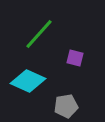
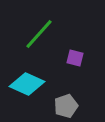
cyan diamond: moved 1 px left, 3 px down
gray pentagon: rotated 10 degrees counterclockwise
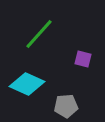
purple square: moved 8 px right, 1 px down
gray pentagon: rotated 15 degrees clockwise
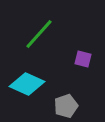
gray pentagon: rotated 15 degrees counterclockwise
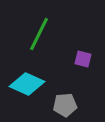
green line: rotated 16 degrees counterclockwise
gray pentagon: moved 1 px left, 1 px up; rotated 15 degrees clockwise
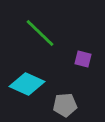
green line: moved 1 px right, 1 px up; rotated 72 degrees counterclockwise
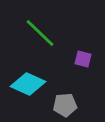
cyan diamond: moved 1 px right
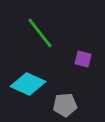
green line: rotated 8 degrees clockwise
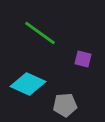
green line: rotated 16 degrees counterclockwise
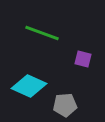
green line: moved 2 px right; rotated 16 degrees counterclockwise
cyan diamond: moved 1 px right, 2 px down
